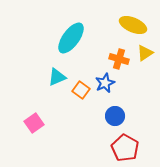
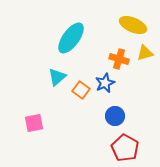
yellow triangle: rotated 18 degrees clockwise
cyan triangle: rotated 18 degrees counterclockwise
pink square: rotated 24 degrees clockwise
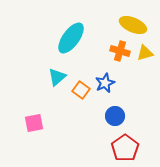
orange cross: moved 1 px right, 8 px up
red pentagon: rotated 8 degrees clockwise
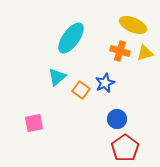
blue circle: moved 2 px right, 3 px down
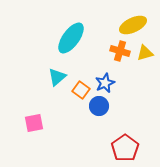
yellow ellipse: rotated 48 degrees counterclockwise
blue circle: moved 18 px left, 13 px up
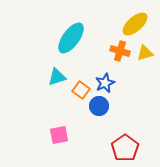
yellow ellipse: moved 2 px right, 1 px up; rotated 16 degrees counterclockwise
cyan triangle: rotated 24 degrees clockwise
pink square: moved 25 px right, 12 px down
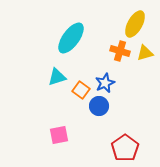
yellow ellipse: rotated 20 degrees counterclockwise
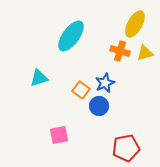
cyan ellipse: moved 2 px up
cyan triangle: moved 18 px left, 1 px down
red pentagon: moved 1 px right; rotated 24 degrees clockwise
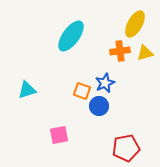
orange cross: rotated 24 degrees counterclockwise
cyan triangle: moved 12 px left, 12 px down
orange square: moved 1 px right, 1 px down; rotated 18 degrees counterclockwise
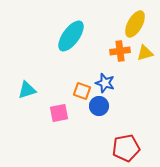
blue star: rotated 30 degrees counterclockwise
pink square: moved 22 px up
